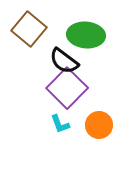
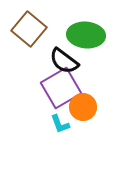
purple square: moved 6 px left; rotated 15 degrees clockwise
orange circle: moved 16 px left, 18 px up
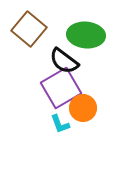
orange circle: moved 1 px down
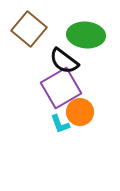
orange circle: moved 3 px left, 4 px down
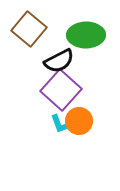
green ellipse: rotated 6 degrees counterclockwise
black semicircle: moved 5 px left; rotated 64 degrees counterclockwise
purple square: moved 2 px down; rotated 18 degrees counterclockwise
orange circle: moved 1 px left, 9 px down
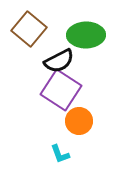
purple square: rotated 9 degrees counterclockwise
cyan L-shape: moved 30 px down
